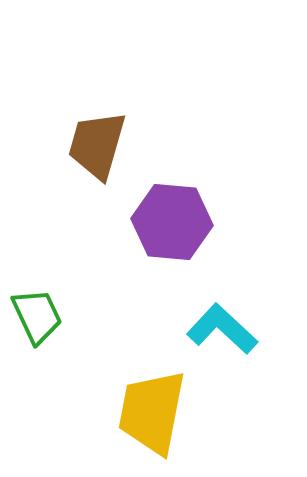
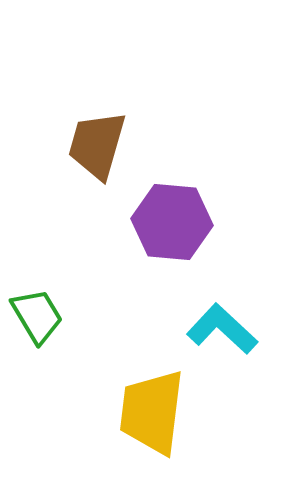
green trapezoid: rotated 6 degrees counterclockwise
yellow trapezoid: rotated 4 degrees counterclockwise
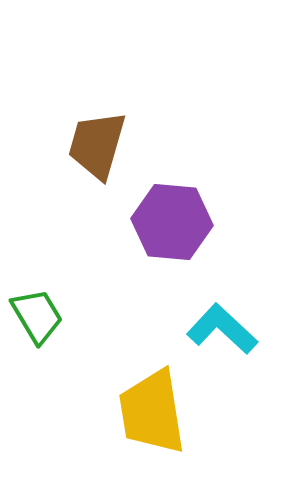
yellow trapezoid: rotated 16 degrees counterclockwise
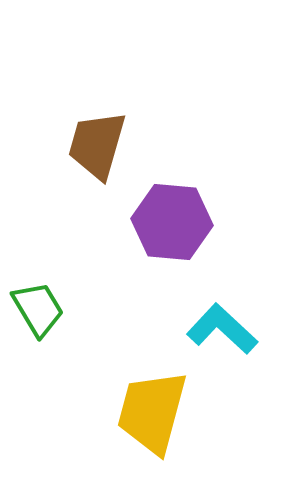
green trapezoid: moved 1 px right, 7 px up
yellow trapezoid: rotated 24 degrees clockwise
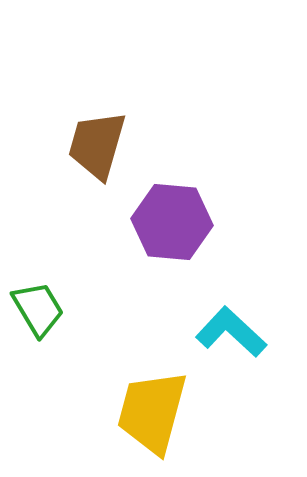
cyan L-shape: moved 9 px right, 3 px down
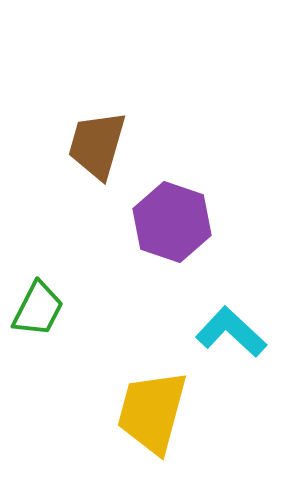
purple hexagon: rotated 14 degrees clockwise
green trapezoid: rotated 58 degrees clockwise
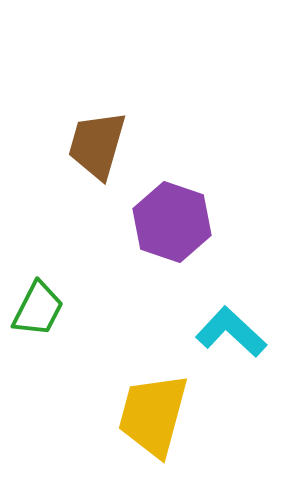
yellow trapezoid: moved 1 px right, 3 px down
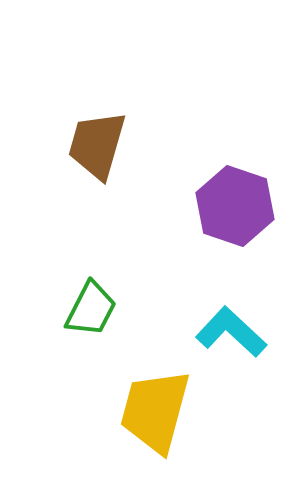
purple hexagon: moved 63 px right, 16 px up
green trapezoid: moved 53 px right
yellow trapezoid: moved 2 px right, 4 px up
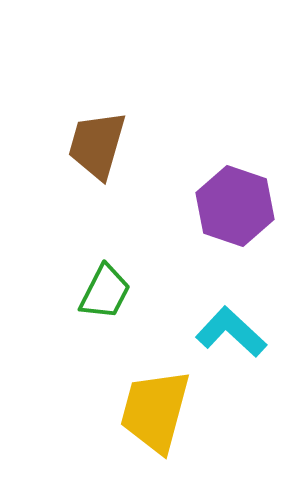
green trapezoid: moved 14 px right, 17 px up
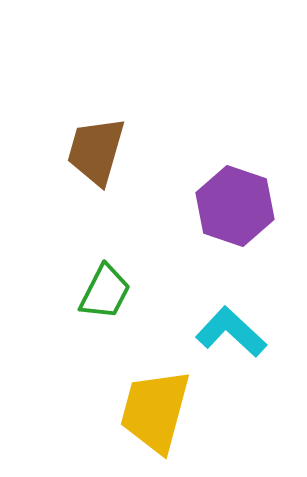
brown trapezoid: moved 1 px left, 6 px down
